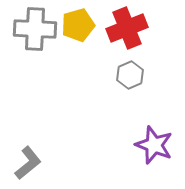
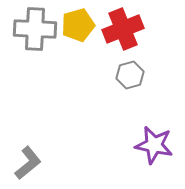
red cross: moved 4 px left, 1 px down
gray hexagon: rotated 8 degrees clockwise
purple star: rotated 9 degrees counterclockwise
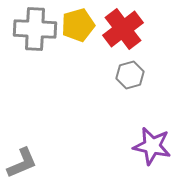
red cross: rotated 15 degrees counterclockwise
purple star: moved 2 px left, 1 px down
gray L-shape: moved 6 px left; rotated 16 degrees clockwise
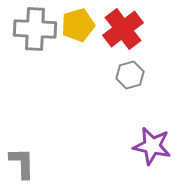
gray L-shape: rotated 68 degrees counterclockwise
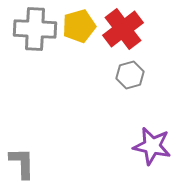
yellow pentagon: moved 1 px right, 1 px down
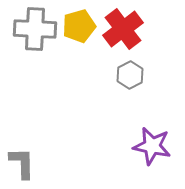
gray hexagon: rotated 12 degrees counterclockwise
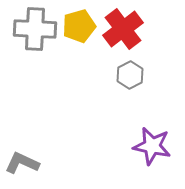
gray L-shape: rotated 64 degrees counterclockwise
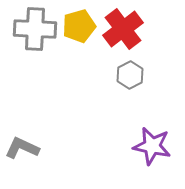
gray L-shape: moved 15 px up
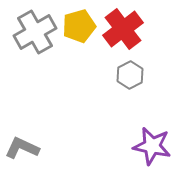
gray cross: moved 3 px down; rotated 33 degrees counterclockwise
